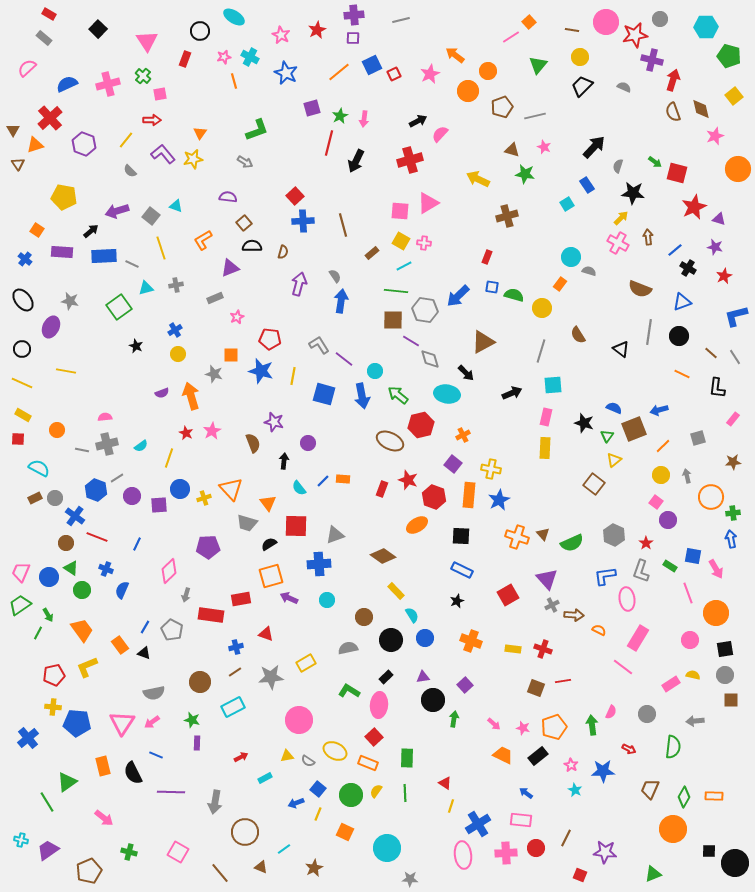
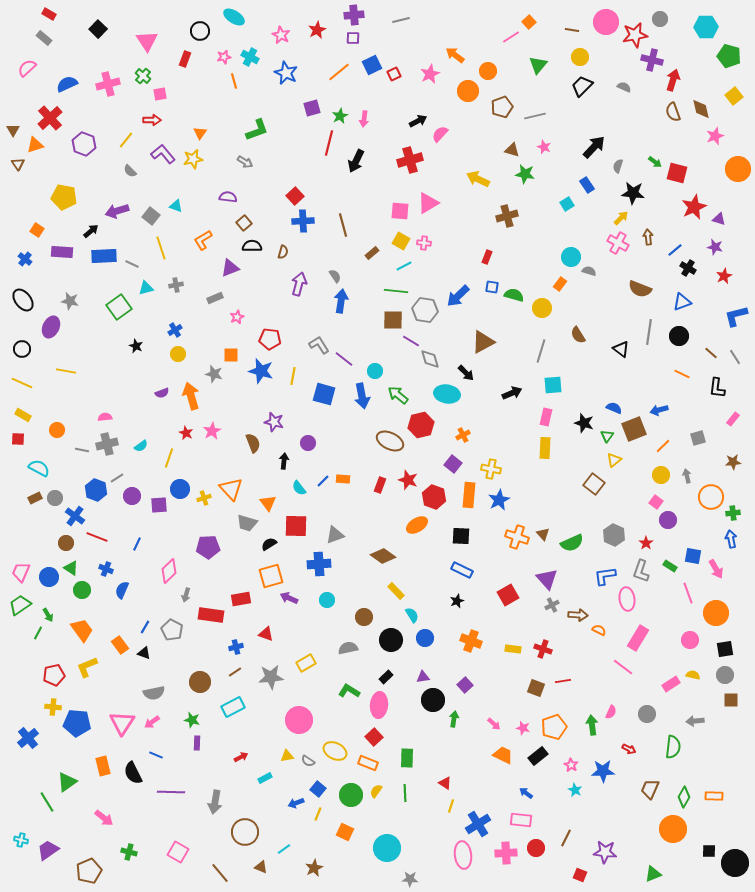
red rectangle at (382, 489): moved 2 px left, 4 px up
brown arrow at (574, 615): moved 4 px right
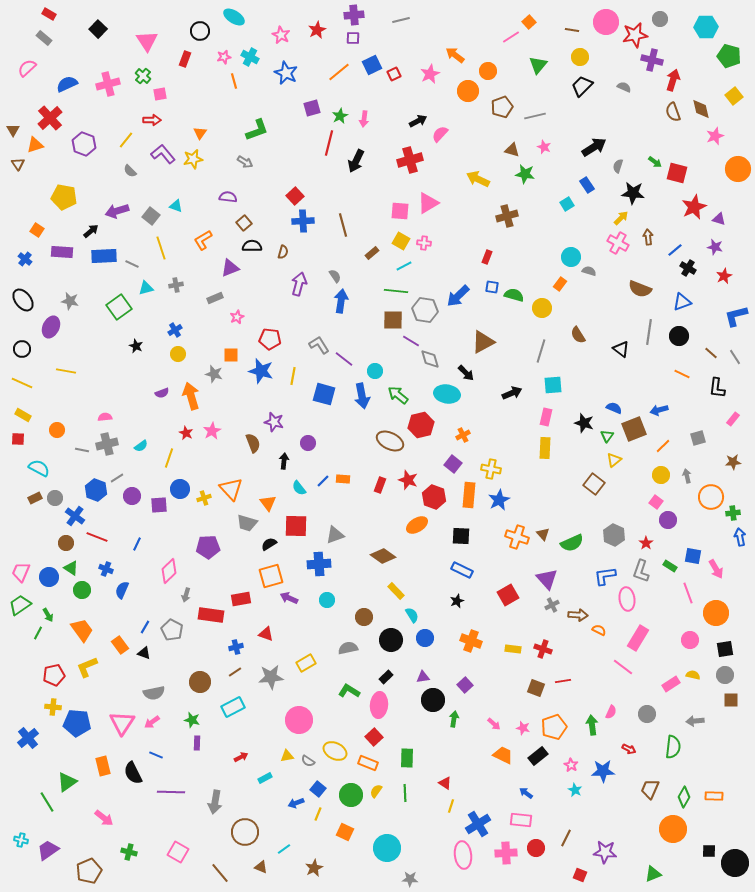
black arrow at (594, 147): rotated 15 degrees clockwise
blue arrow at (731, 539): moved 9 px right, 2 px up
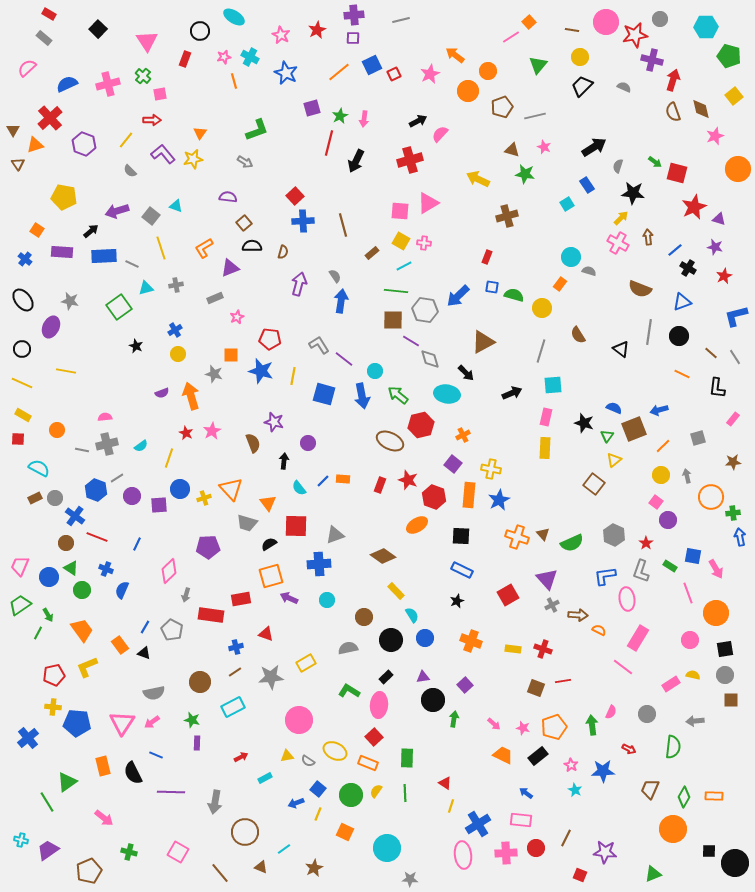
orange L-shape at (203, 240): moved 1 px right, 8 px down
pink trapezoid at (21, 572): moved 1 px left, 6 px up
